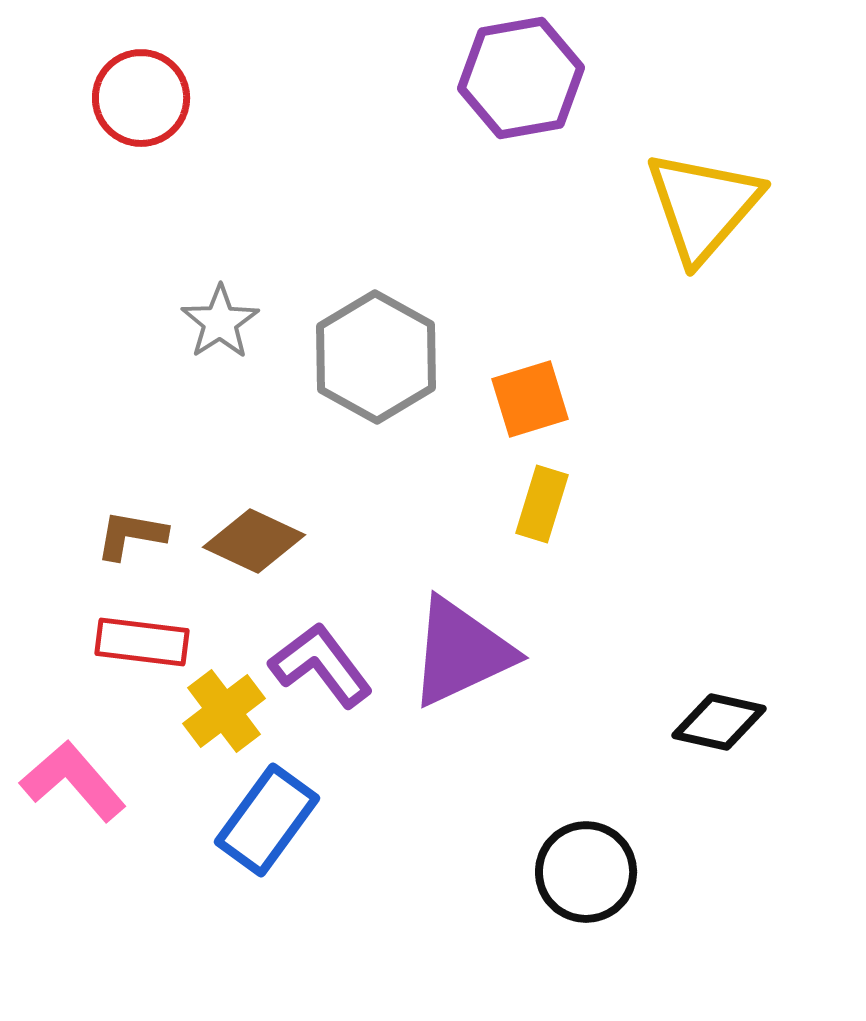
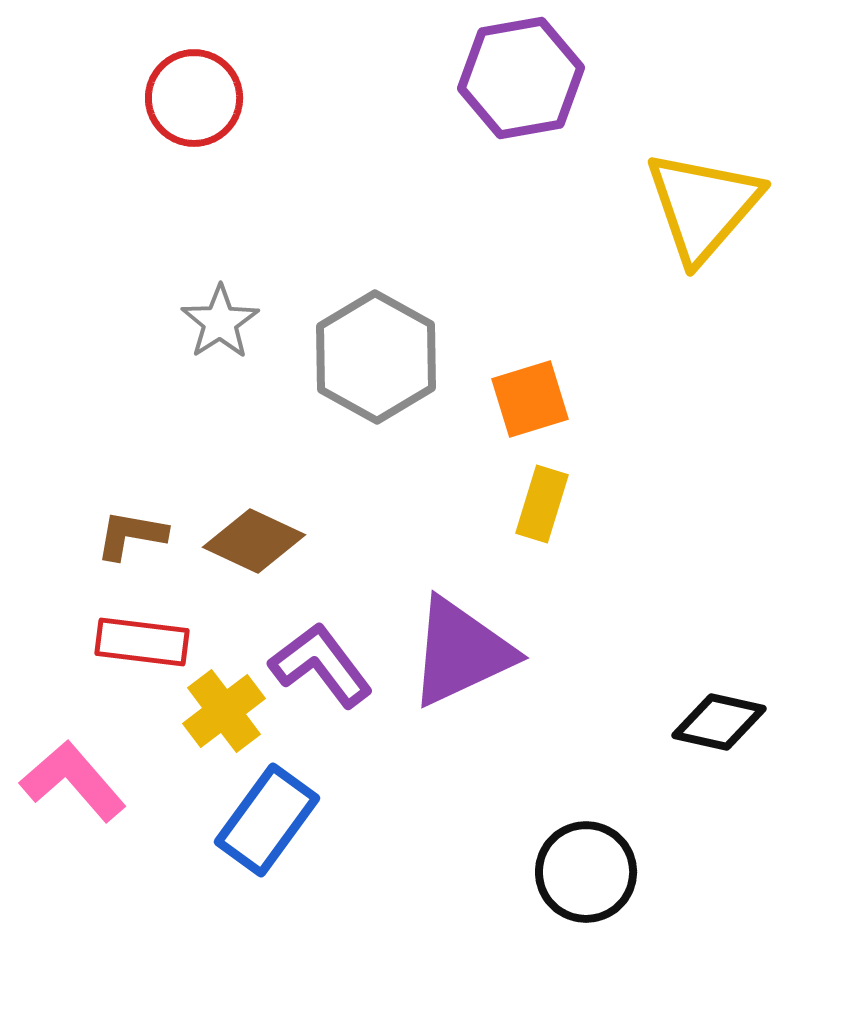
red circle: moved 53 px right
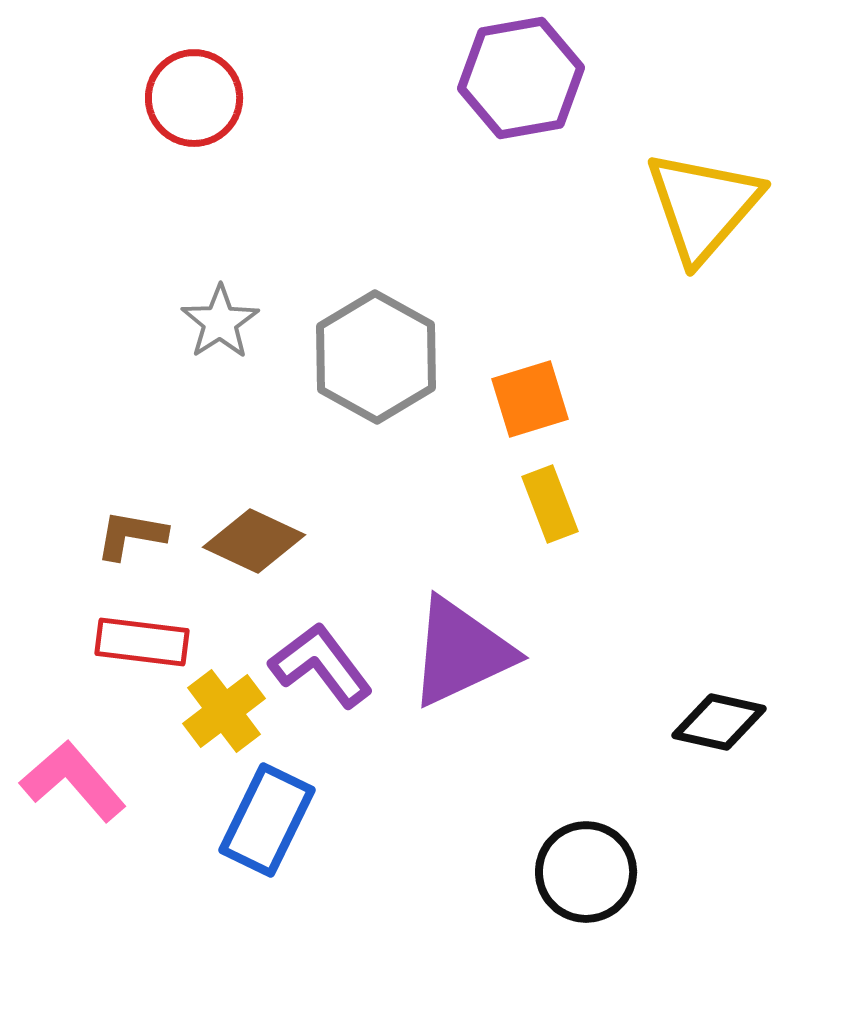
yellow rectangle: moved 8 px right; rotated 38 degrees counterclockwise
blue rectangle: rotated 10 degrees counterclockwise
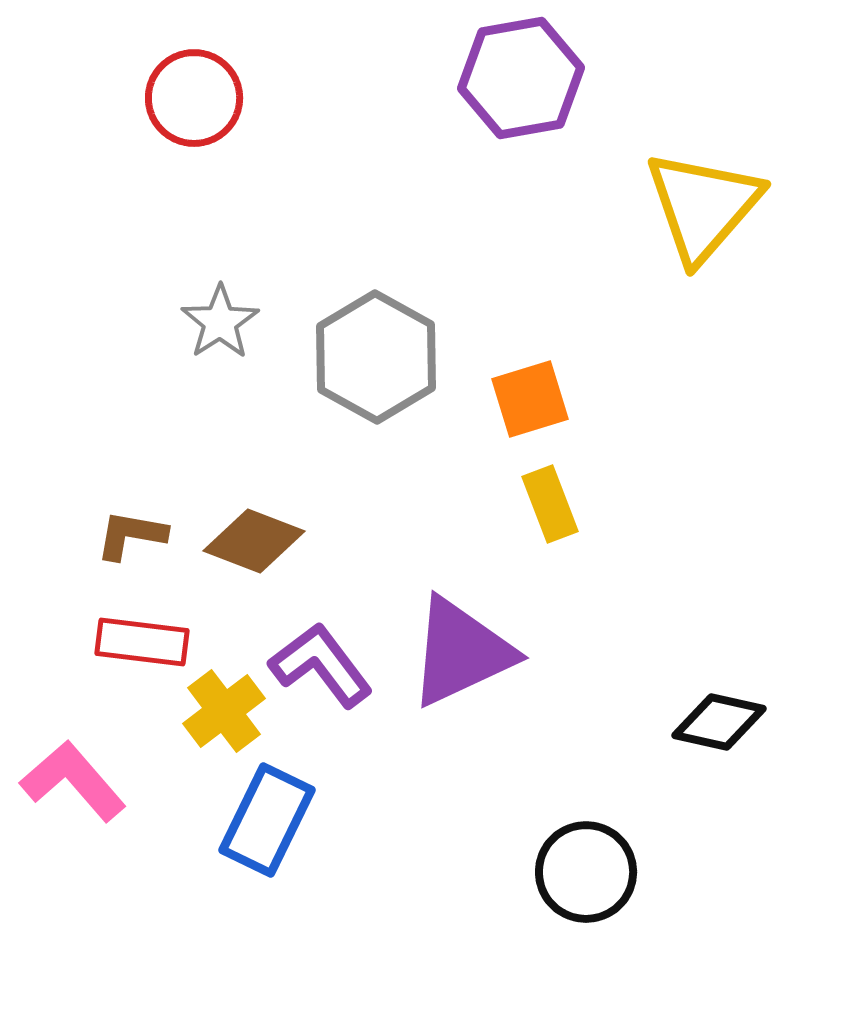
brown diamond: rotated 4 degrees counterclockwise
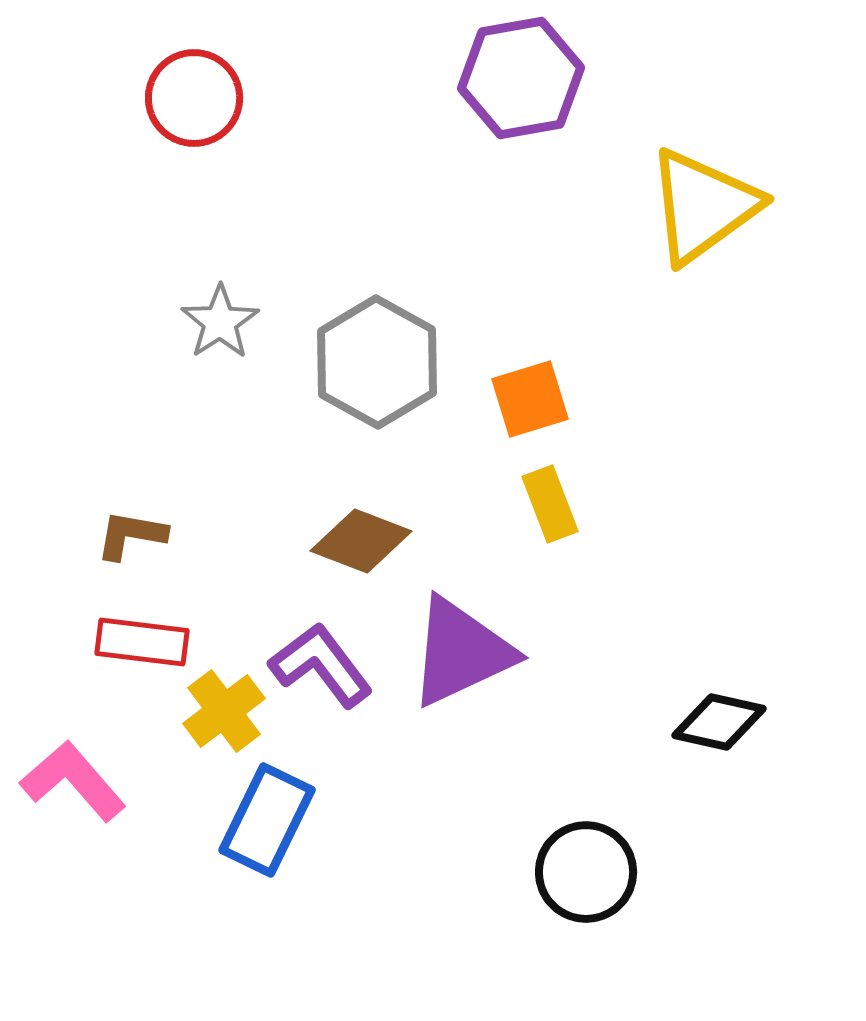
yellow triangle: rotated 13 degrees clockwise
gray hexagon: moved 1 px right, 5 px down
brown diamond: moved 107 px right
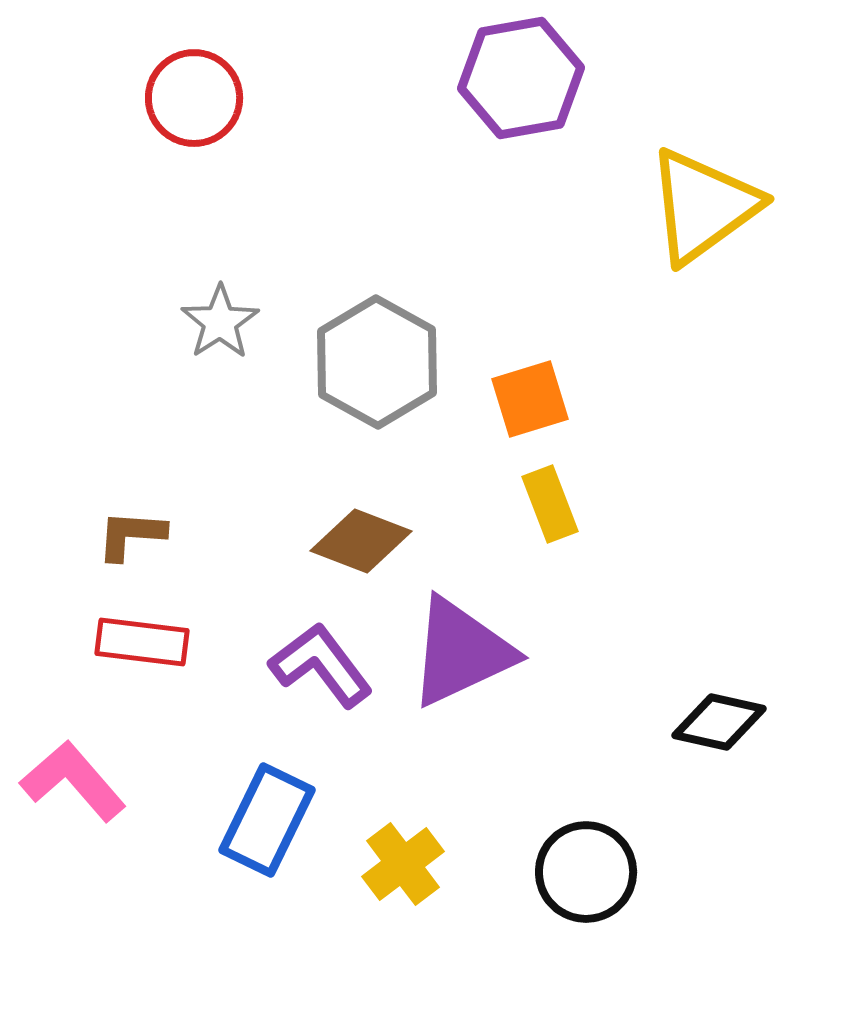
brown L-shape: rotated 6 degrees counterclockwise
yellow cross: moved 179 px right, 153 px down
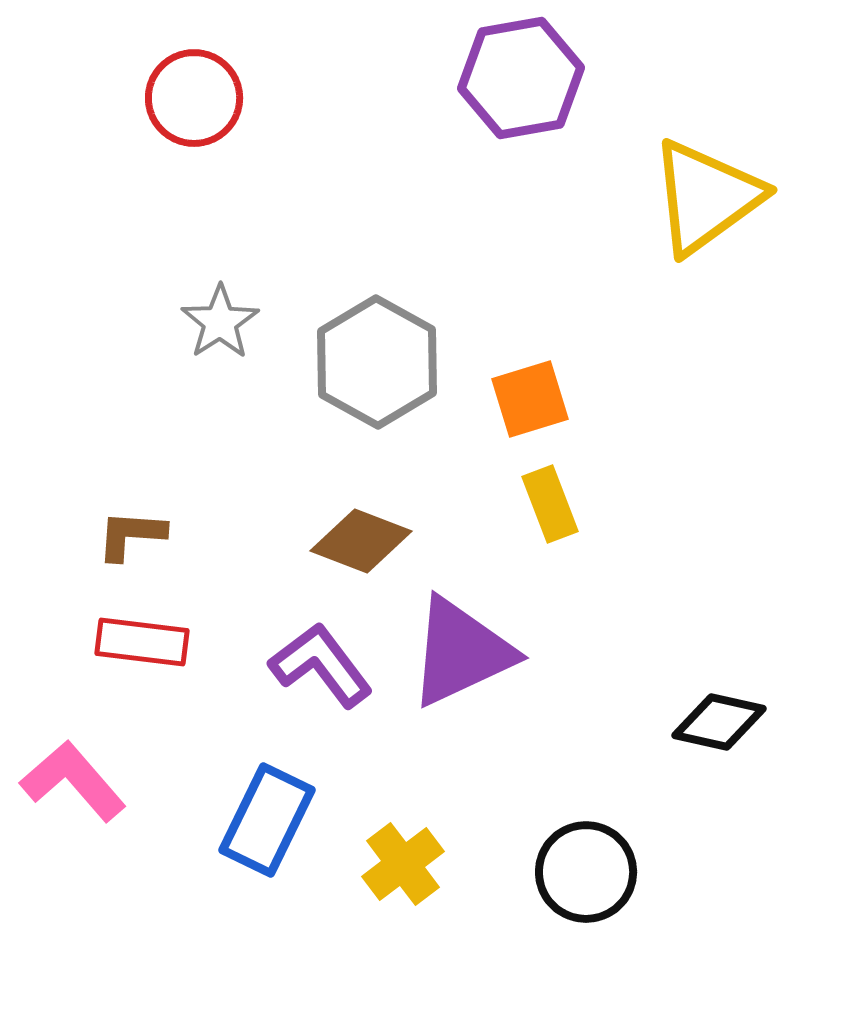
yellow triangle: moved 3 px right, 9 px up
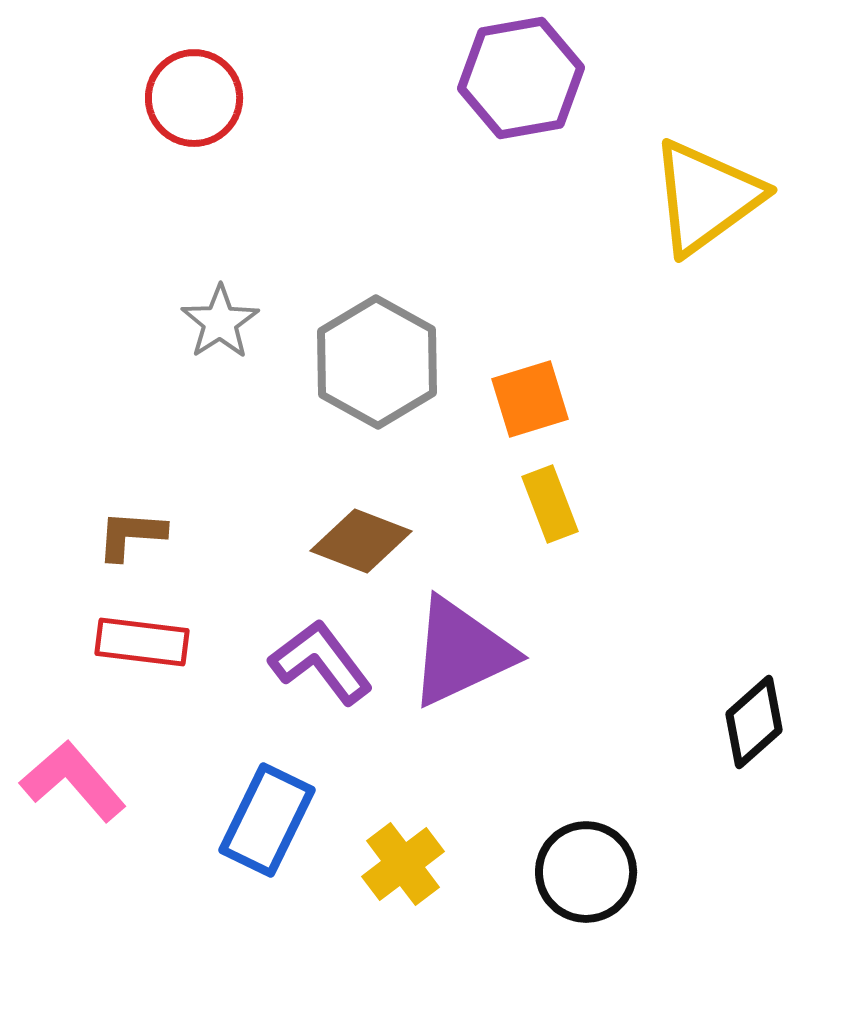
purple L-shape: moved 3 px up
black diamond: moved 35 px right; rotated 54 degrees counterclockwise
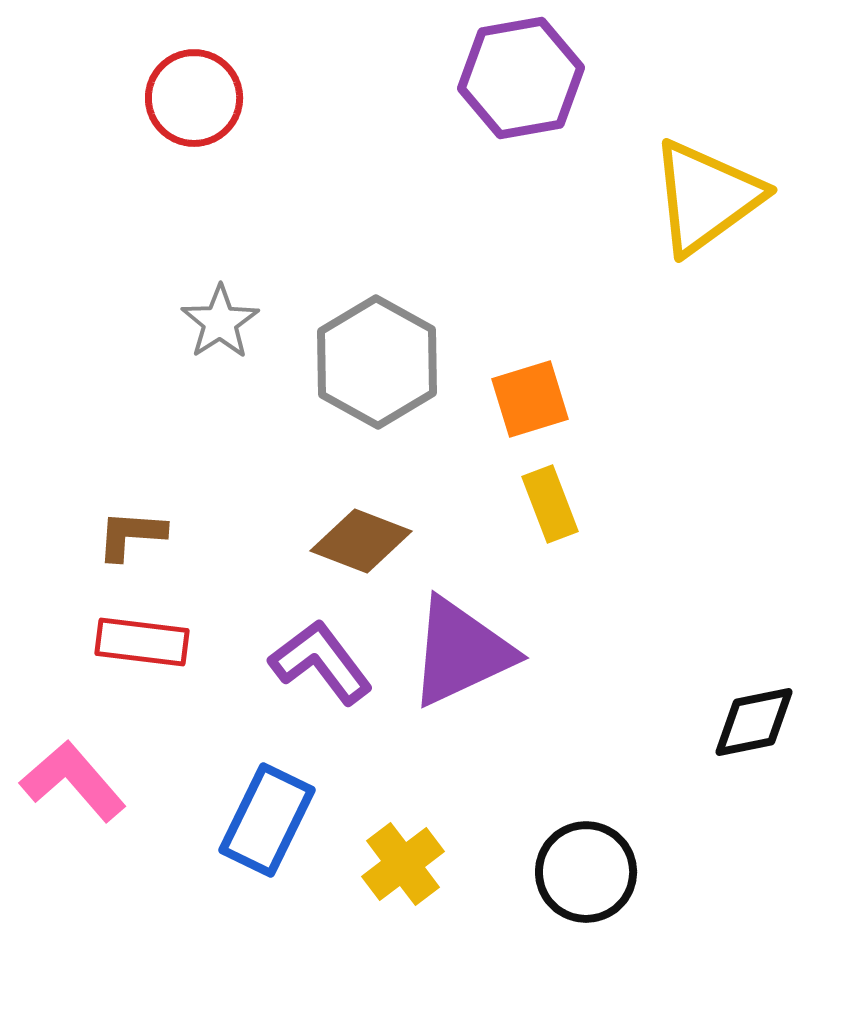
black diamond: rotated 30 degrees clockwise
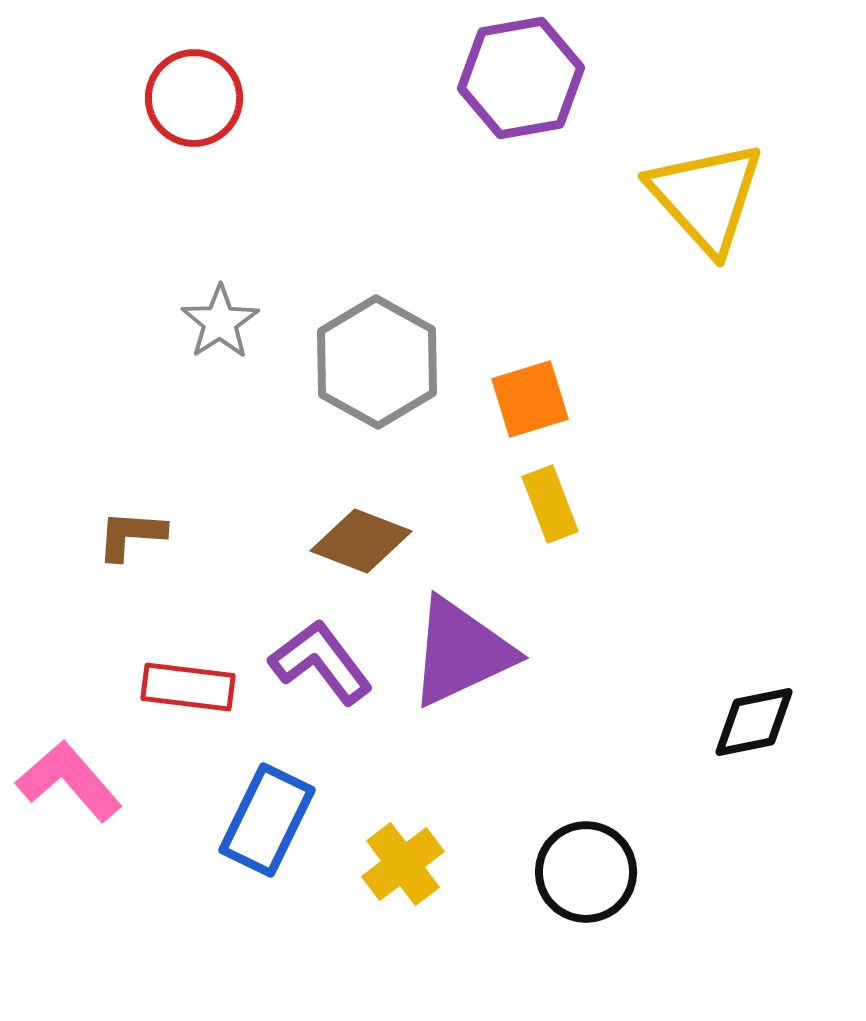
yellow triangle: rotated 36 degrees counterclockwise
red rectangle: moved 46 px right, 45 px down
pink L-shape: moved 4 px left
